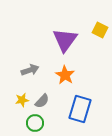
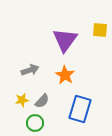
yellow square: rotated 21 degrees counterclockwise
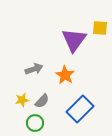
yellow square: moved 2 px up
purple triangle: moved 9 px right
gray arrow: moved 4 px right, 1 px up
blue rectangle: rotated 28 degrees clockwise
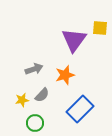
orange star: rotated 24 degrees clockwise
gray semicircle: moved 6 px up
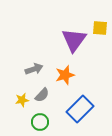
green circle: moved 5 px right, 1 px up
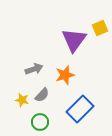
yellow square: rotated 28 degrees counterclockwise
yellow star: rotated 24 degrees clockwise
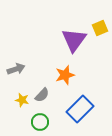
gray arrow: moved 18 px left
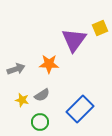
orange star: moved 16 px left, 11 px up; rotated 18 degrees clockwise
gray semicircle: rotated 14 degrees clockwise
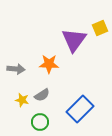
gray arrow: rotated 24 degrees clockwise
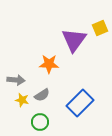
gray arrow: moved 11 px down
blue rectangle: moved 6 px up
